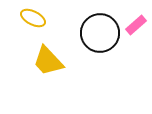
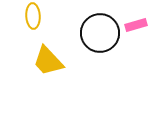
yellow ellipse: moved 2 px up; rotated 60 degrees clockwise
pink rectangle: rotated 25 degrees clockwise
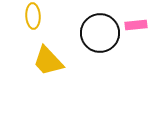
pink rectangle: rotated 10 degrees clockwise
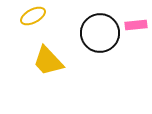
yellow ellipse: rotated 65 degrees clockwise
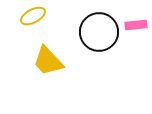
black circle: moved 1 px left, 1 px up
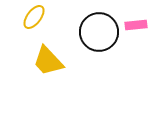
yellow ellipse: moved 1 px right, 1 px down; rotated 25 degrees counterclockwise
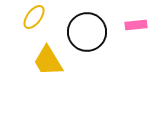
black circle: moved 12 px left
yellow trapezoid: rotated 12 degrees clockwise
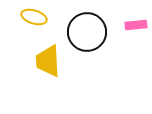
yellow ellipse: rotated 70 degrees clockwise
yellow trapezoid: rotated 28 degrees clockwise
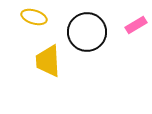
pink rectangle: rotated 25 degrees counterclockwise
